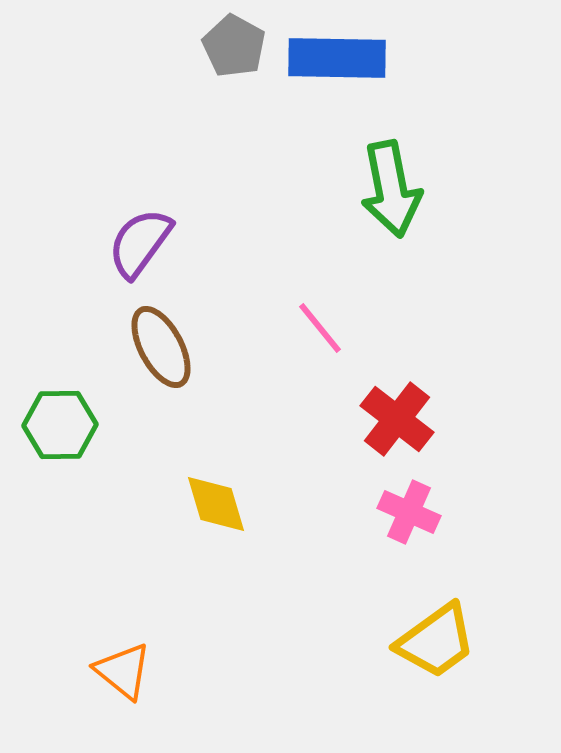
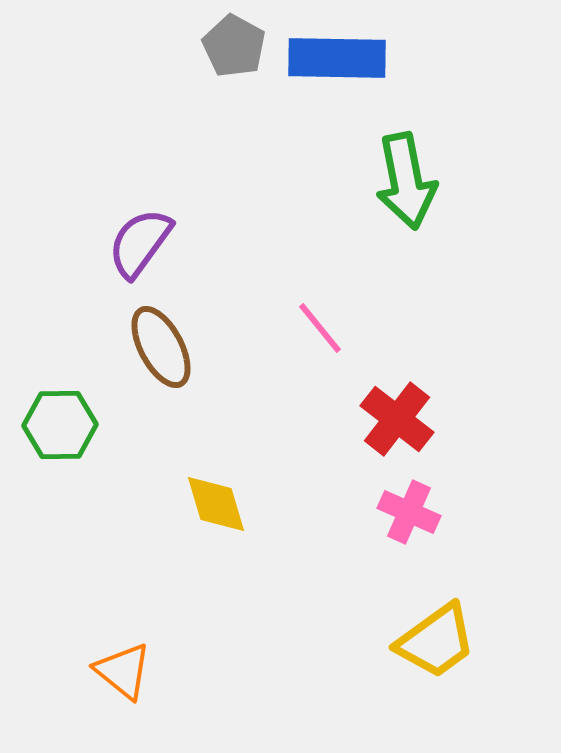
green arrow: moved 15 px right, 8 px up
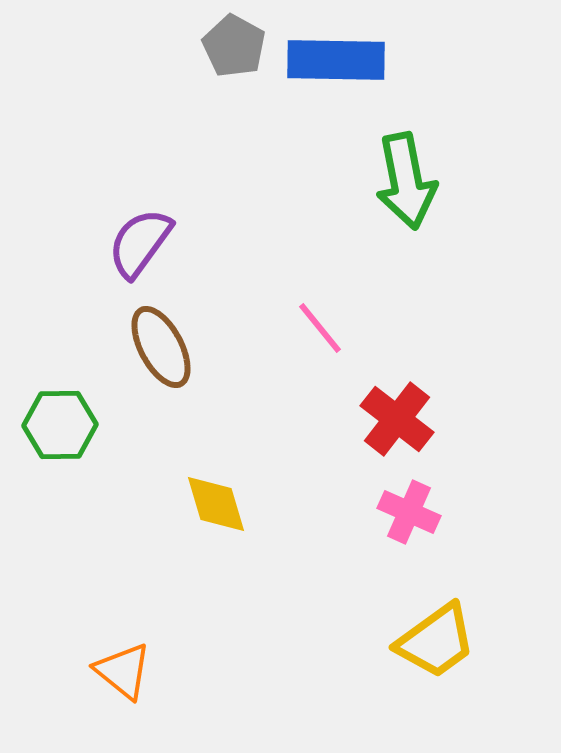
blue rectangle: moved 1 px left, 2 px down
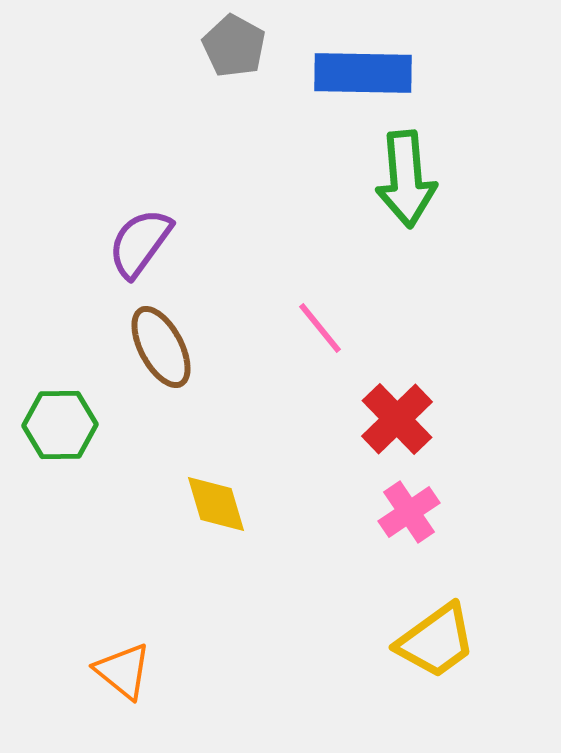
blue rectangle: moved 27 px right, 13 px down
green arrow: moved 2 px up; rotated 6 degrees clockwise
red cross: rotated 8 degrees clockwise
pink cross: rotated 32 degrees clockwise
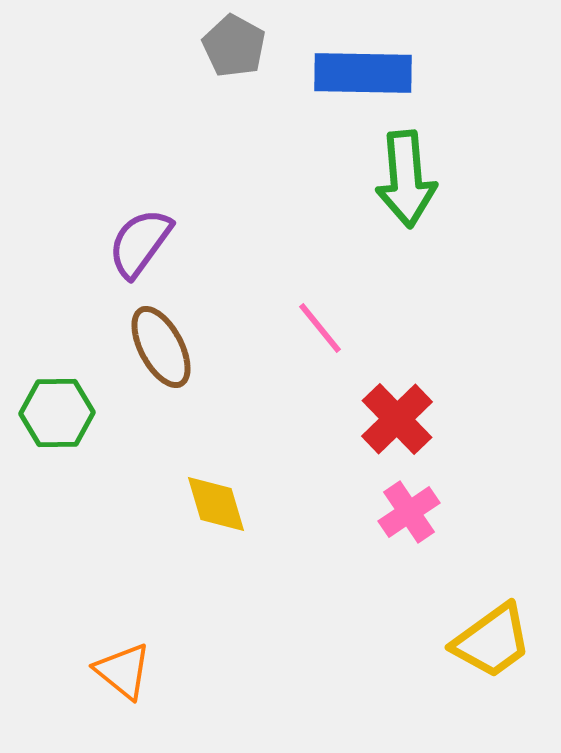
green hexagon: moved 3 px left, 12 px up
yellow trapezoid: moved 56 px right
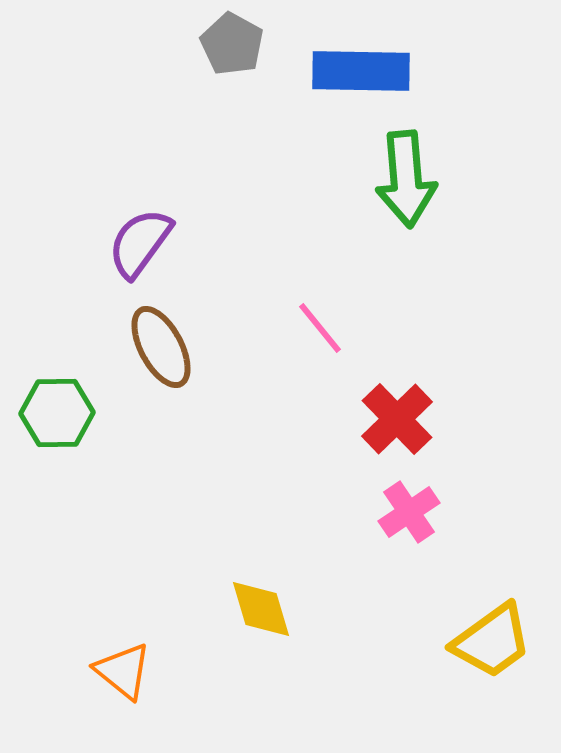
gray pentagon: moved 2 px left, 2 px up
blue rectangle: moved 2 px left, 2 px up
yellow diamond: moved 45 px right, 105 px down
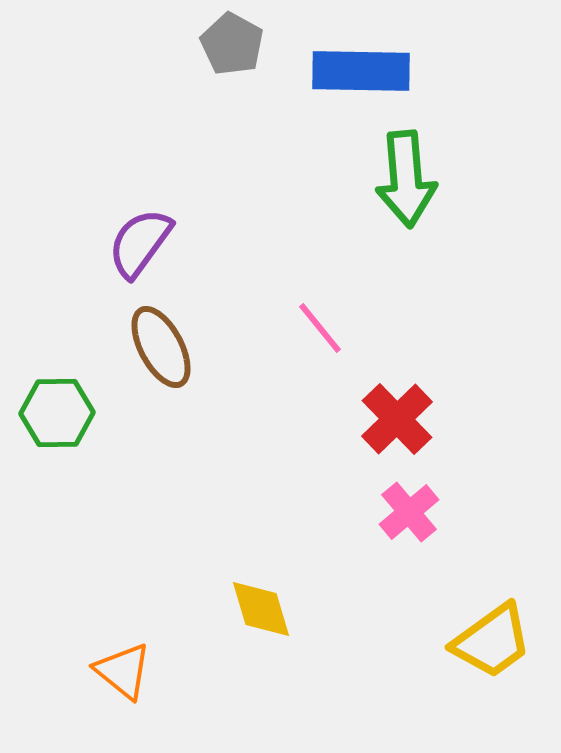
pink cross: rotated 6 degrees counterclockwise
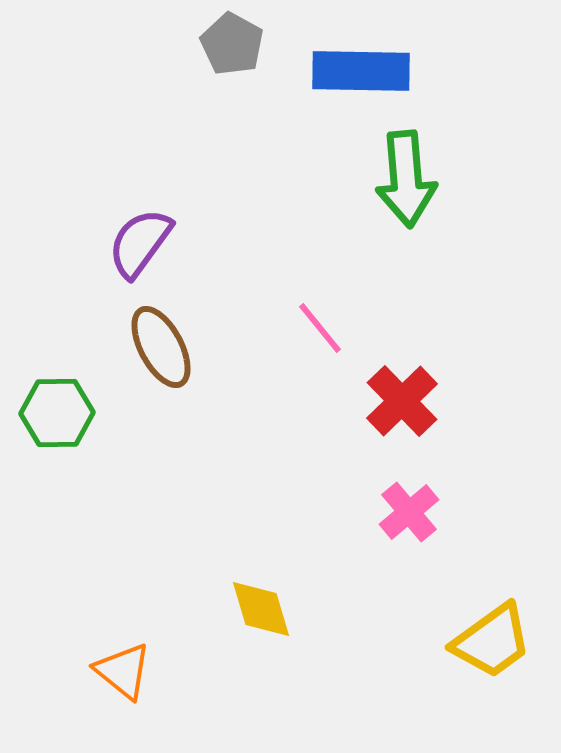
red cross: moved 5 px right, 18 px up
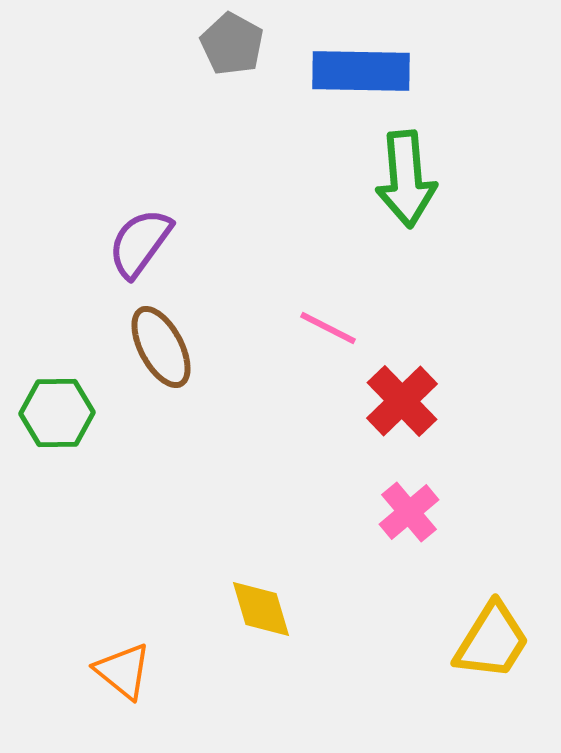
pink line: moved 8 px right; rotated 24 degrees counterclockwise
yellow trapezoid: rotated 22 degrees counterclockwise
